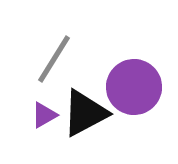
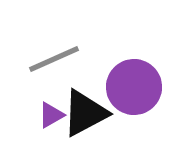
gray line: rotated 34 degrees clockwise
purple triangle: moved 7 px right
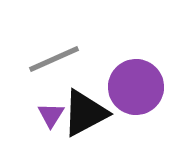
purple circle: moved 2 px right
purple triangle: rotated 28 degrees counterclockwise
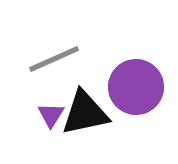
black triangle: rotated 16 degrees clockwise
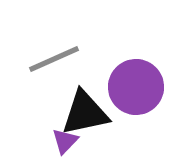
purple triangle: moved 14 px right, 26 px down; rotated 12 degrees clockwise
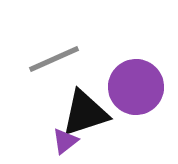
black triangle: rotated 6 degrees counterclockwise
purple triangle: rotated 8 degrees clockwise
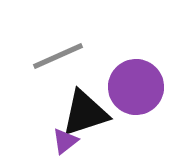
gray line: moved 4 px right, 3 px up
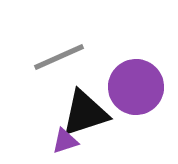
gray line: moved 1 px right, 1 px down
purple triangle: rotated 20 degrees clockwise
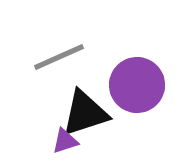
purple circle: moved 1 px right, 2 px up
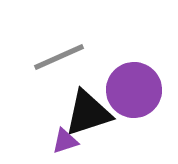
purple circle: moved 3 px left, 5 px down
black triangle: moved 3 px right
